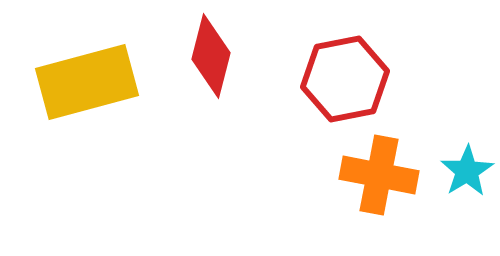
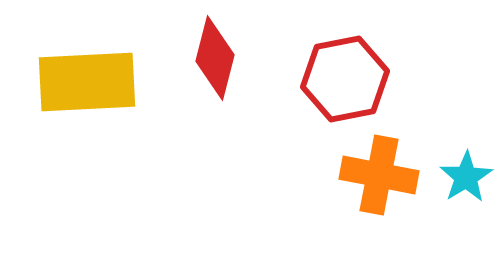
red diamond: moved 4 px right, 2 px down
yellow rectangle: rotated 12 degrees clockwise
cyan star: moved 1 px left, 6 px down
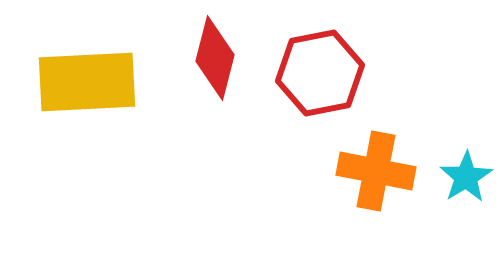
red hexagon: moved 25 px left, 6 px up
orange cross: moved 3 px left, 4 px up
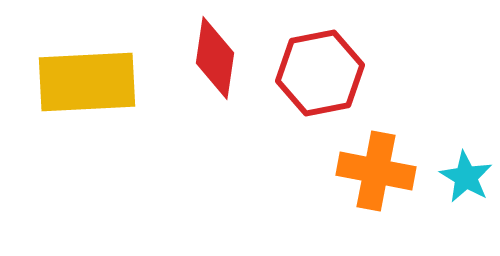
red diamond: rotated 6 degrees counterclockwise
cyan star: rotated 10 degrees counterclockwise
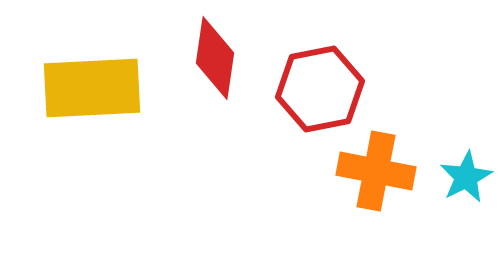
red hexagon: moved 16 px down
yellow rectangle: moved 5 px right, 6 px down
cyan star: rotated 14 degrees clockwise
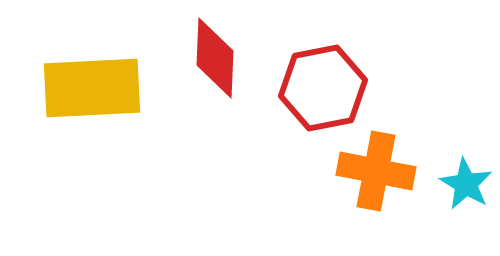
red diamond: rotated 6 degrees counterclockwise
red hexagon: moved 3 px right, 1 px up
cyan star: moved 7 px down; rotated 14 degrees counterclockwise
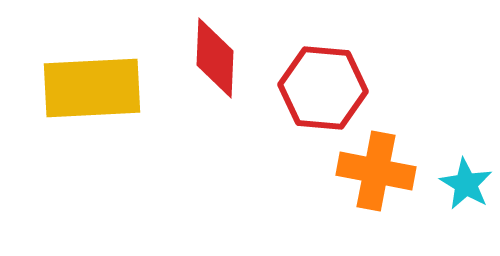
red hexagon: rotated 16 degrees clockwise
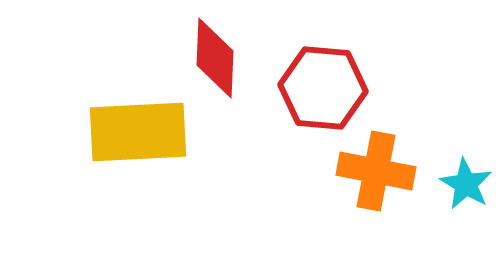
yellow rectangle: moved 46 px right, 44 px down
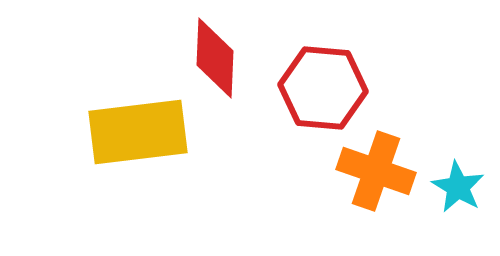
yellow rectangle: rotated 4 degrees counterclockwise
orange cross: rotated 8 degrees clockwise
cyan star: moved 8 px left, 3 px down
